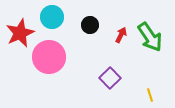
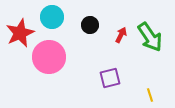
purple square: rotated 30 degrees clockwise
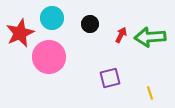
cyan circle: moved 1 px down
black circle: moved 1 px up
green arrow: rotated 120 degrees clockwise
yellow line: moved 2 px up
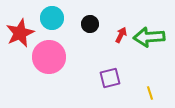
green arrow: moved 1 px left
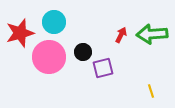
cyan circle: moved 2 px right, 4 px down
black circle: moved 7 px left, 28 px down
red star: rotated 8 degrees clockwise
green arrow: moved 3 px right, 3 px up
purple square: moved 7 px left, 10 px up
yellow line: moved 1 px right, 2 px up
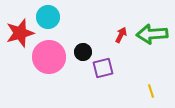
cyan circle: moved 6 px left, 5 px up
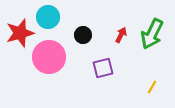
green arrow: rotated 60 degrees counterclockwise
black circle: moved 17 px up
yellow line: moved 1 px right, 4 px up; rotated 48 degrees clockwise
